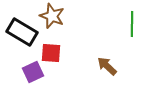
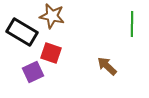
brown star: rotated 10 degrees counterclockwise
red square: rotated 15 degrees clockwise
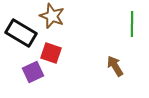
brown star: rotated 10 degrees clockwise
black rectangle: moved 1 px left, 1 px down
brown arrow: moved 8 px right; rotated 15 degrees clockwise
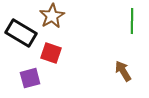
brown star: rotated 20 degrees clockwise
green line: moved 3 px up
brown arrow: moved 8 px right, 5 px down
purple square: moved 3 px left, 6 px down; rotated 10 degrees clockwise
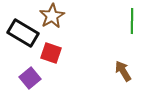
black rectangle: moved 2 px right
purple square: rotated 25 degrees counterclockwise
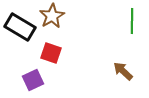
black rectangle: moved 3 px left, 6 px up
brown arrow: rotated 15 degrees counterclockwise
purple square: moved 3 px right, 2 px down; rotated 15 degrees clockwise
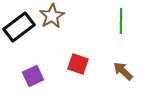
green line: moved 11 px left
black rectangle: moved 1 px left; rotated 68 degrees counterclockwise
red square: moved 27 px right, 11 px down
purple square: moved 4 px up
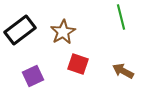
brown star: moved 11 px right, 16 px down
green line: moved 4 px up; rotated 15 degrees counterclockwise
black rectangle: moved 1 px right, 3 px down
brown arrow: rotated 15 degrees counterclockwise
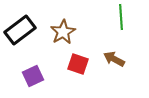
green line: rotated 10 degrees clockwise
brown arrow: moved 9 px left, 12 px up
